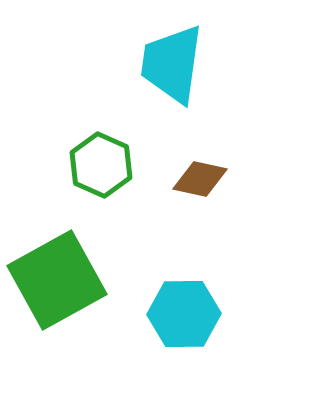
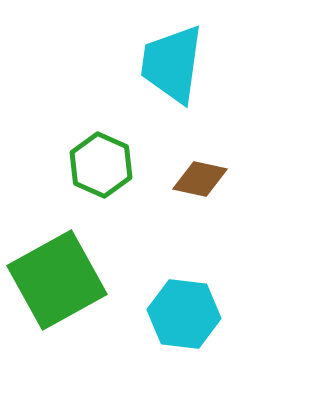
cyan hexagon: rotated 8 degrees clockwise
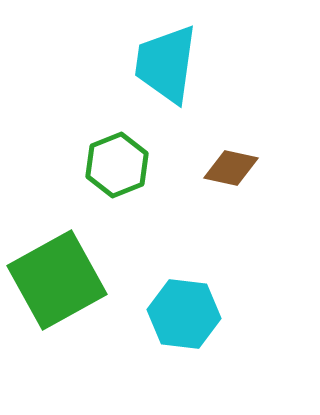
cyan trapezoid: moved 6 px left
green hexagon: moved 16 px right; rotated 14 degrees clockwise
brown diamond: moved 31 px right, 11 px up
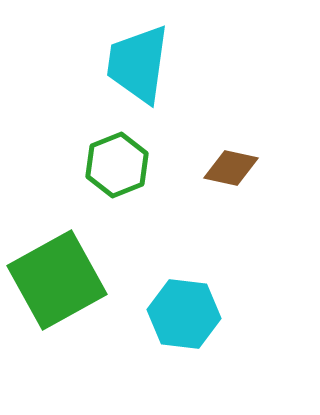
cyan trapezoid: moved 28 px left
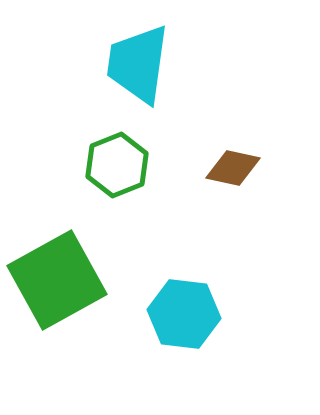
brown diamond: moved 2 px right
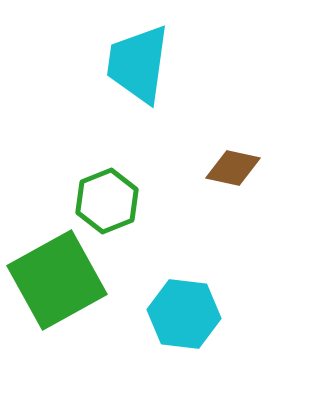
green hexagon: moved 10 px left, 36 px down
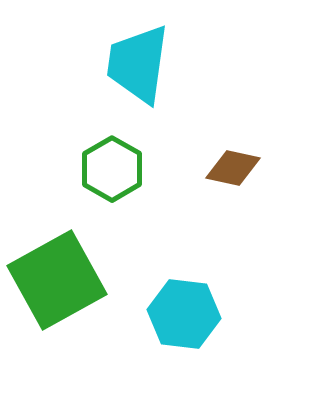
green hexagon: moved 5 px right, 32 px up; rotated 8 degrees counterclockwise
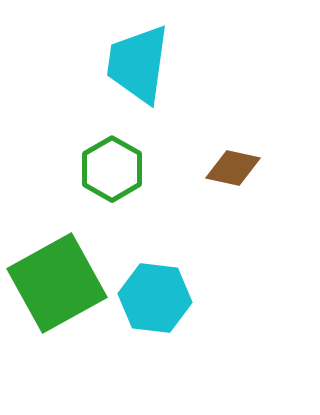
green square: moved 3 px down
cyan hexagon: moved 29 px left, 16 px up
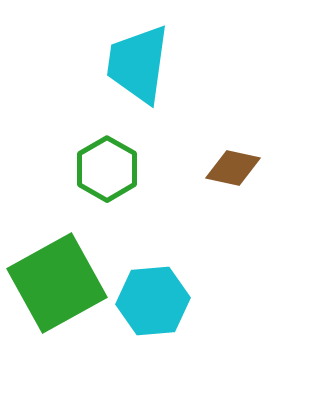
green hexagon: moved 5 px left
cyan hexagon: moved 2 px left, 3 px down; rotated 12 degrees counterclockwise
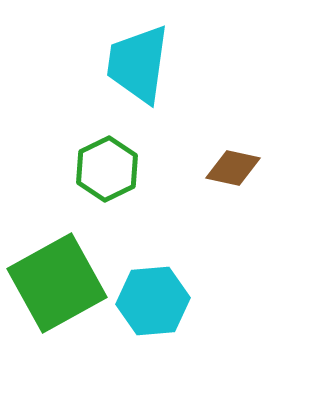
green hexagon: rotated 4 degrees clockwise
